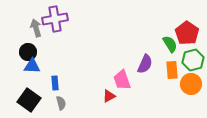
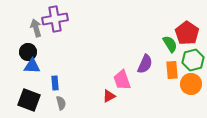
black square: rotated 15 degrees counterclockwise
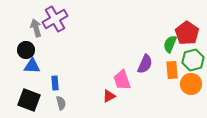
purple cross: rotated 20 degrees counterclockwise
green semicircle: rotated 126 degrees counterclockwise
black circle: moved 2 px left, 2 px up
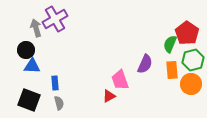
pink trapezoid: moved 2 px left
gray semicircle: moved 2 px left
